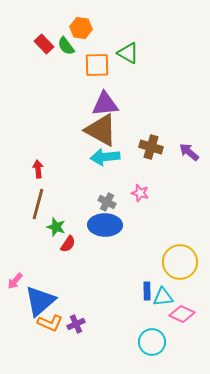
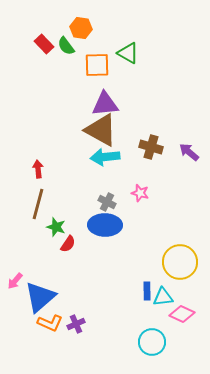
blue triangle: moved 4 px up
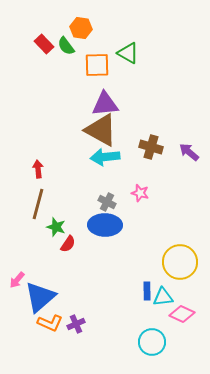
pink arrow: moved 2 px right, 1 px up
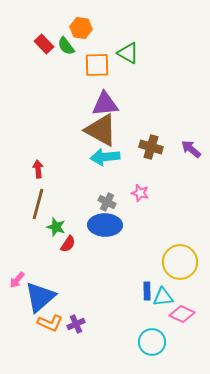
purple arrow: moved 2 px right, 3 px up
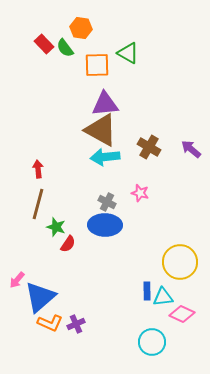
green semicircle: moved 1 px left, 2 px down
brown cross: moved 2 px left; rotated 15 degrees clockwise
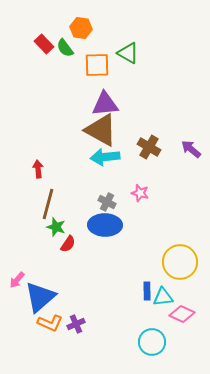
brown line: moved 10 px right
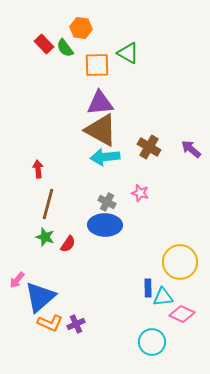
purple triangle: moved 5 px left, 1 px up
green star: moved 11 px left, 10 px down
blue rectangle: moved 1 px right, 3 px up
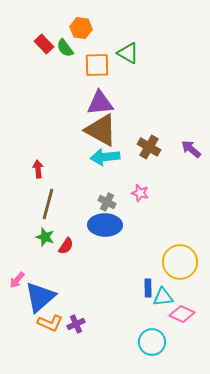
red semicircle: moved 2 px left, 2 px down
